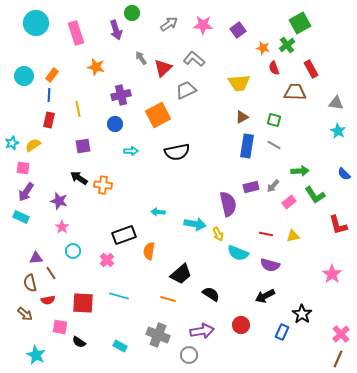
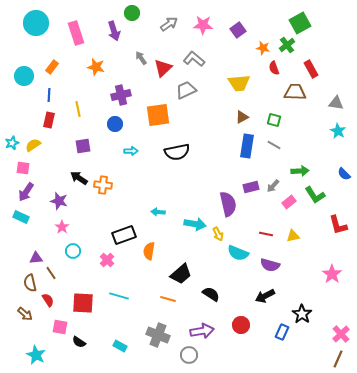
purple arrow at (116, 30): moved 2 px left, 1 px down
orange rectangle at (52, 75): moved 8 px up
orange square at (158, 115): rotated 20 degrees clockwise
red semicircle at (48, 300): rotated 112 degrees counterclockwise
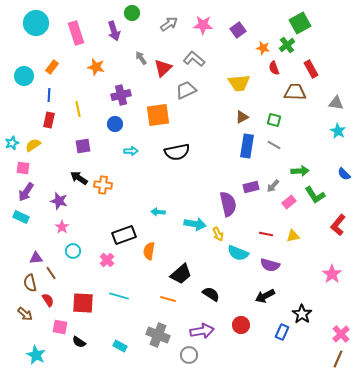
red L-shape at (338, 225): rotated 55 degrees clockwise
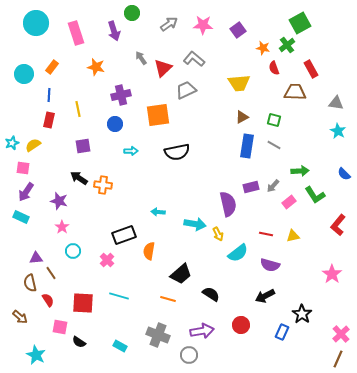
cyan circle at (24, 76): moved 2 px up
cyan semicircle at (238, 253): rotated 60 degrees counterclockwise
brown arrow at (25, 314): moved 5 px left, 3 px down
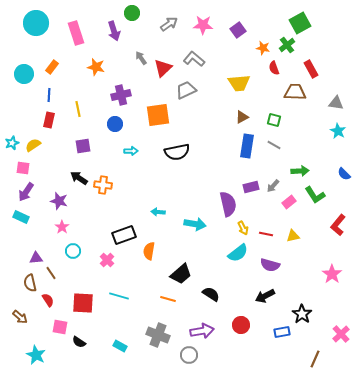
yellow arrow at (218, 234): moved 25 px right, 6 px up
blue rectangle at (282, 332): rotated 56 degrees clockwise
brown line at (338, 359): moved 23 px left
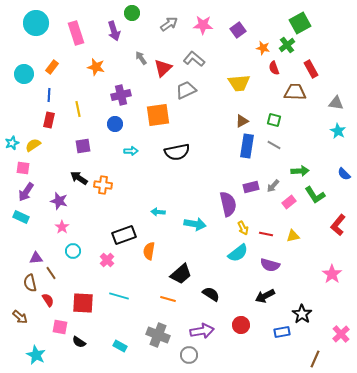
brown triangle at (242, 117): moved 4 px down
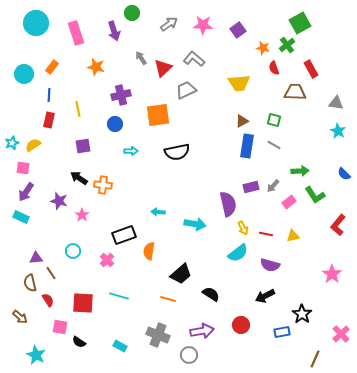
pink star at (62, 227): moved 20 px right, 12 px up
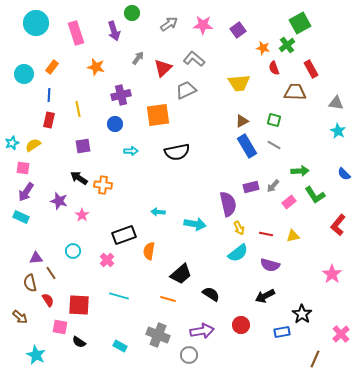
gray arrow at (141, 58): moved 3 px left; rotated 72 degrees clockwise
blue rectangle at (247, 146): rotated 40 degrees counterclockwise
yellow arrow at (243, 228): moved 4 px left
red square at (83, 303): moved 4 px left, 2 px down
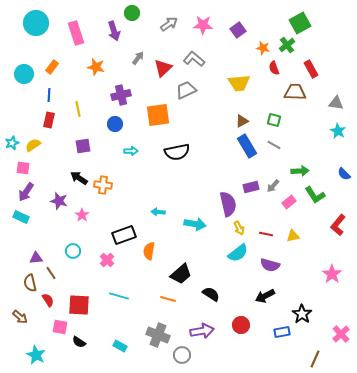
gray circle at (189, 355): moved 7 px left
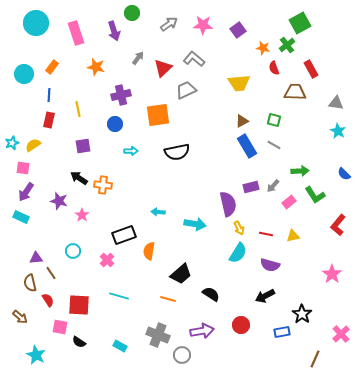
cyan semicircle at (238, 253): rotated 20 degrees counterclockwise
